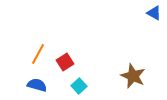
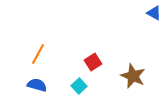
red square: moved 28 px right
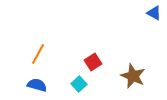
cyan square: moved 2 px up
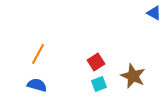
red square: moved 3 px right
cyan square: moved 20 px right; rotated 21 degrees clockwise
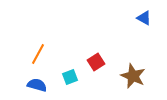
blue triangle: moved 10 px left, 5 px down
cyan square: moved 29 px left, 7 px up
